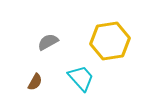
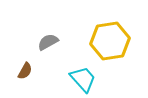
cyan trapezoid: moved 2 px right, 1 px down
brown semicircle: moved 10 px left, 11 px up
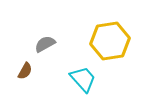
gray semicircle: moved 3 px left, 2 px down
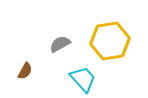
gray semicircle: moved 15 px right
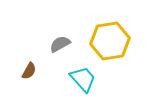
brown semicircle: moved 4 px right
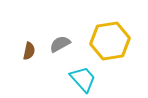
brown semicircle: moved 20 px up; rotated 18 degrees counterclockwise
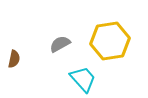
brown semicircle: moved 15 px left, 8 px down
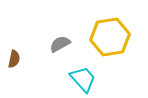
yellow hexagon: moved 4 px up
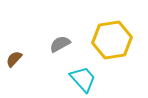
yellow hexagon: moved 2 px right, 3 px down
brown semicircle: rotated 150 degrees counterclockwise
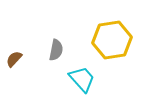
gray semicircle: moved 4 px left, 6 px down; rotated 130 degrees clockwise
cyan trapezoid: moved 1 px left
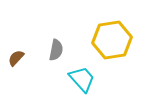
brown semicircle: moved 2 px right, 1 px up
